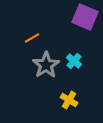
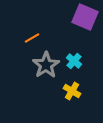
yellow cross: moved 3 px right, 9 px up
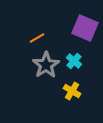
purple square: moved 11 px down
orange line: moved 5 px right
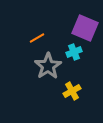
cyan cross: moved 9 px up; rotated 28 degrees clockwise
gray star: moved 2 px right, 1 px down
yellow cross: rotated 30 degrees clockwise
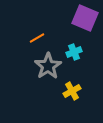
purple square: moved 10 px up
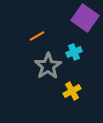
purple square: rotated 12 degrees clockwise
orange line: moved 2 px up
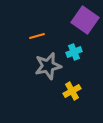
purple square: moved 2 px down
orange line: rotated 14 degrees clockwise
gray star: rotated 20 degrees clockwise
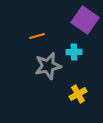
cyan cross: rotated 21 degrees clockwise
yellow cross: moved 6 px right, 3 px down
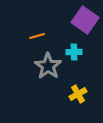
gray star: rotated 24 degrees counterclockwise
